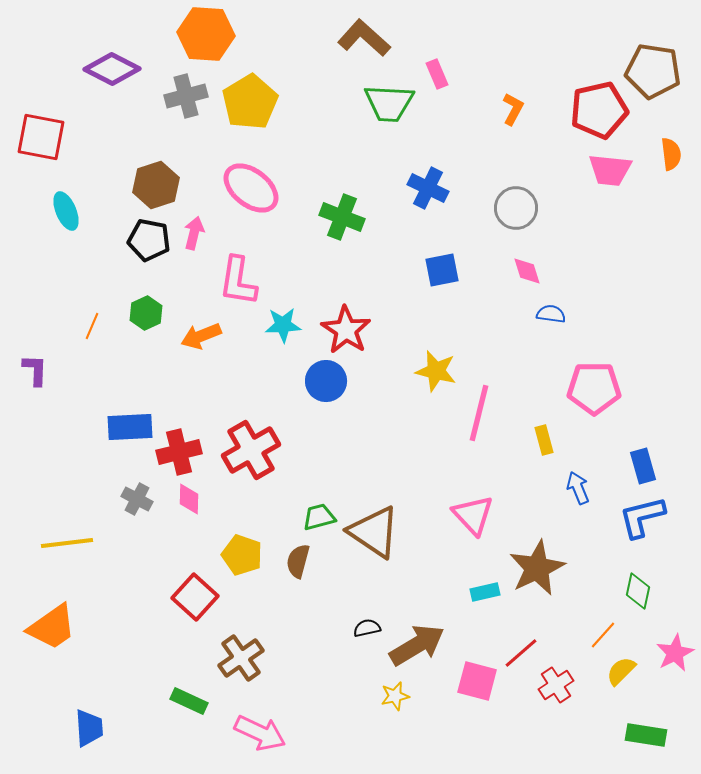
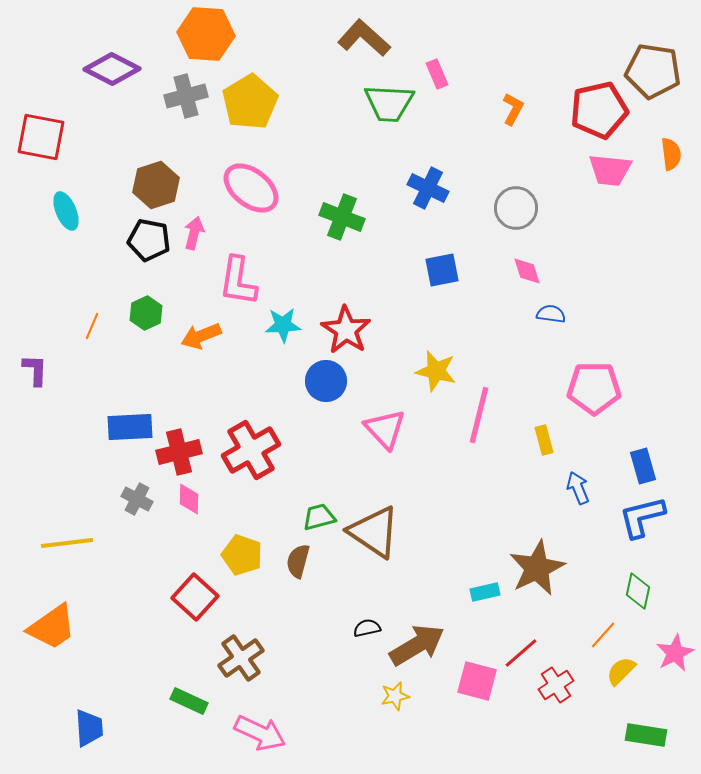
pink line at (479, 413): moved 2 px down
pink triangle at (473, 515): moved 88 px left, 86 px up
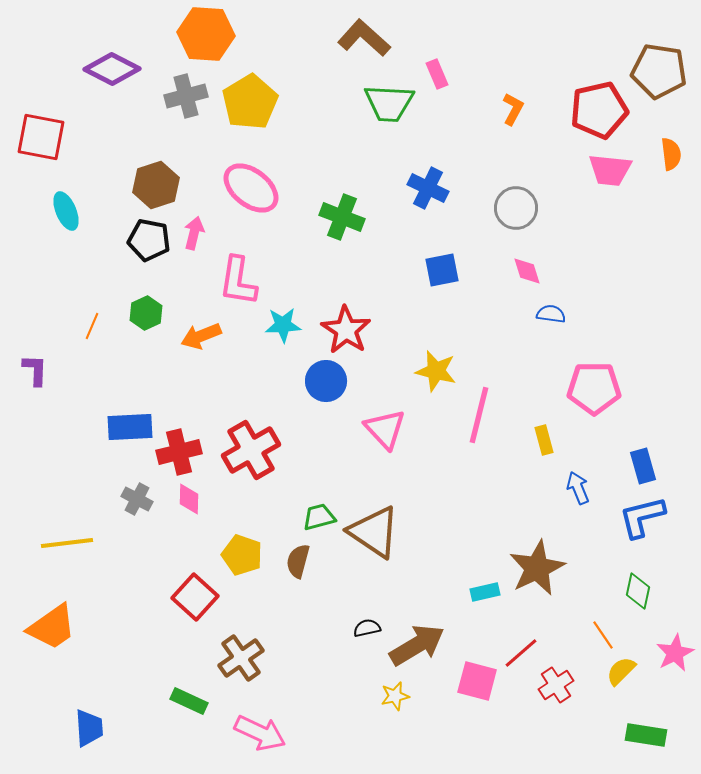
brown pentagon at (653, 71): moved 6 px right
orange line at (603, 635): rotated 76 degrees counterclockwise
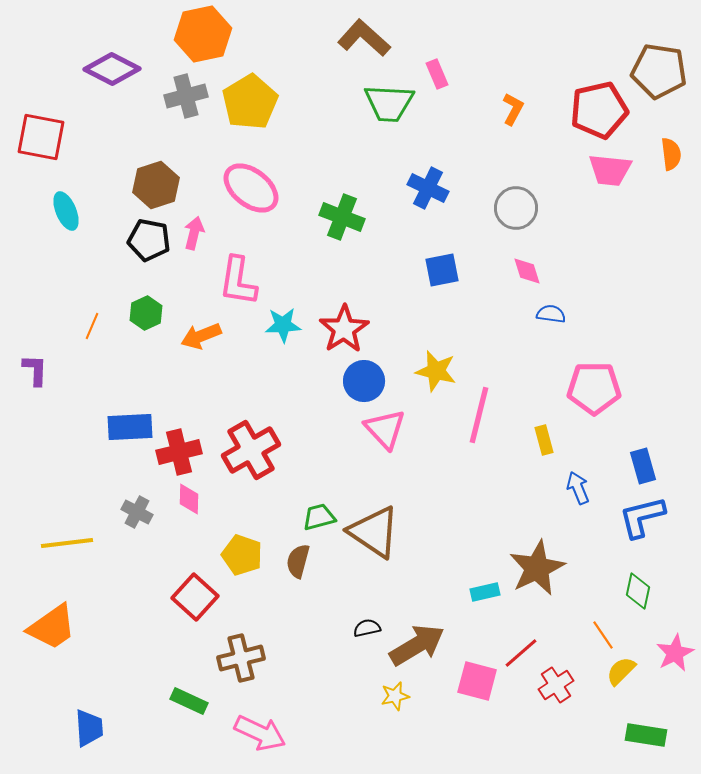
orange hexagon at (206, 34): moved 3 px left; rotated 16 degrees counterclockwise
red star at (346, 330): moved 2 px left, 1 px up; rotated 6 degrees clockwise
blue circle at (326, 381): moved 38 px right
gray cross at (137, 499): moved 13 px down
brown cross at (241, 658): rotated 21 degrees clockwise
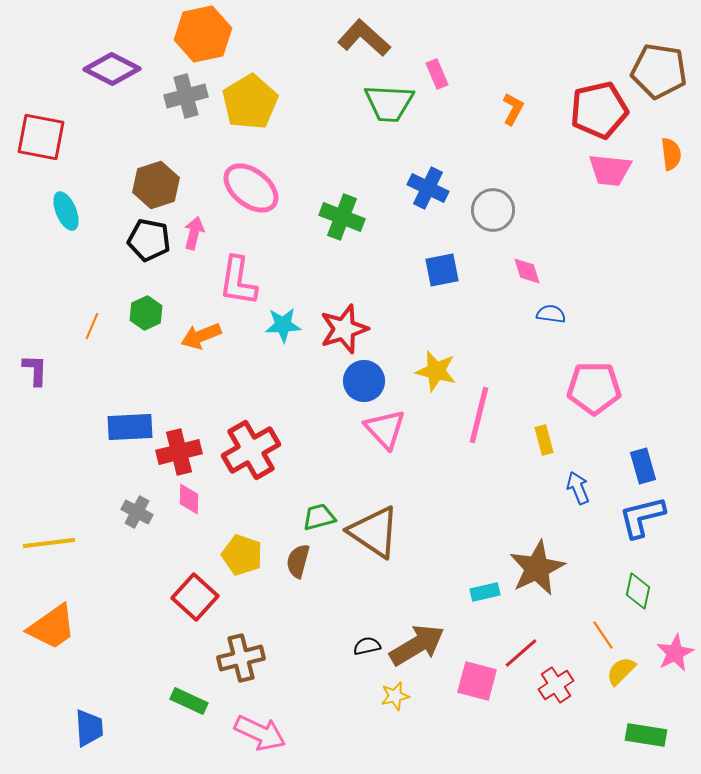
gray circle at (516, 208): moved 23 px left, 2 px down
red star at (344, 329): rotated 15 degrees clockwise
yellow line at (67, 543): moved 18 px left
black semicircle at (367, 628): moved 18 px down
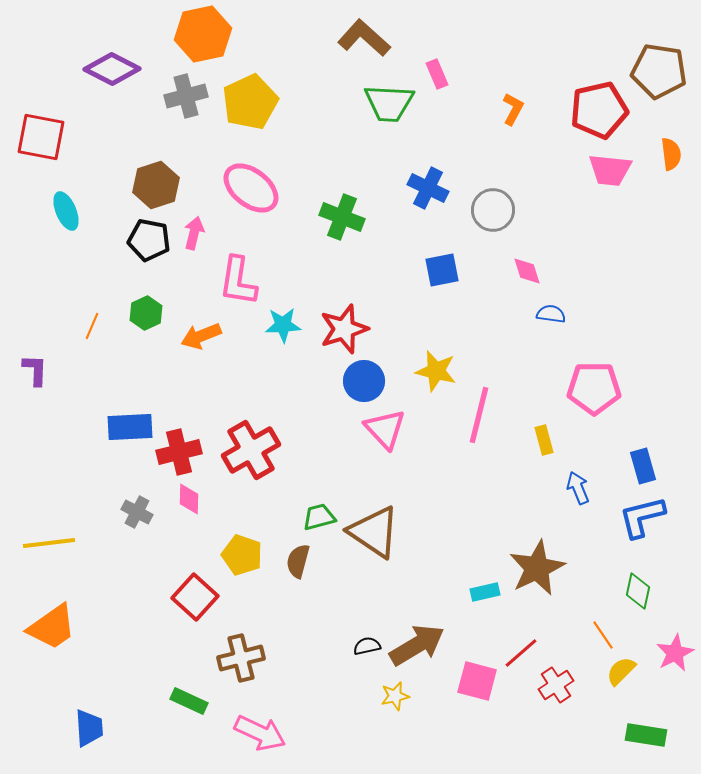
yellow pentagon at (250, 102): rotated 6 degrees clockwise
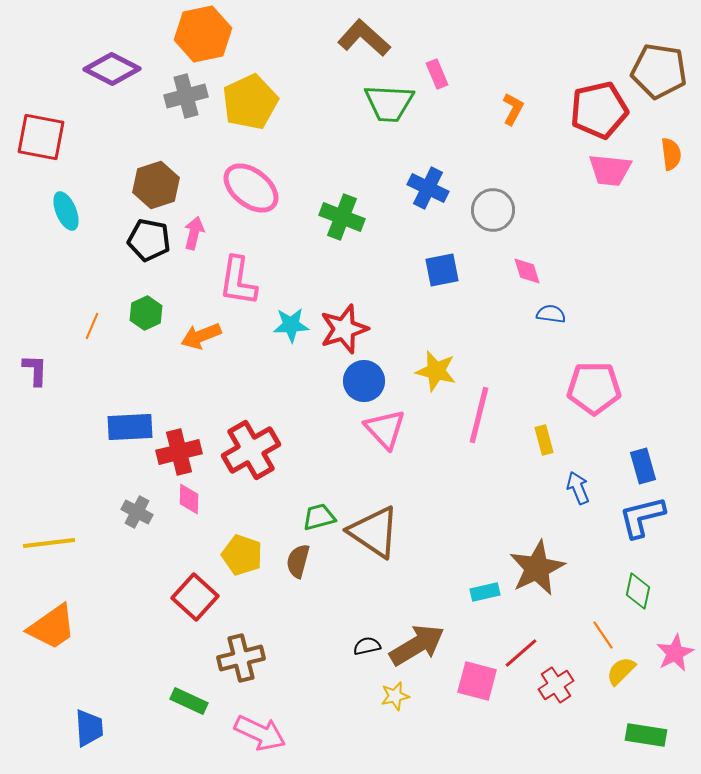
cyan star at (283, 325): moved 8 px right
